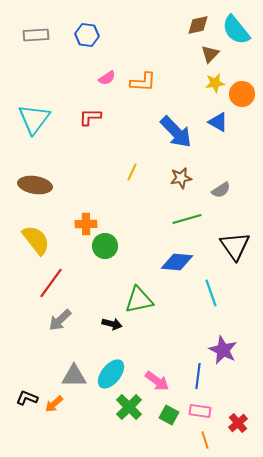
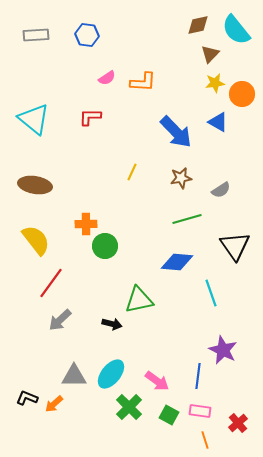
cyan triangle: rotated 28 degrees counterclockwise
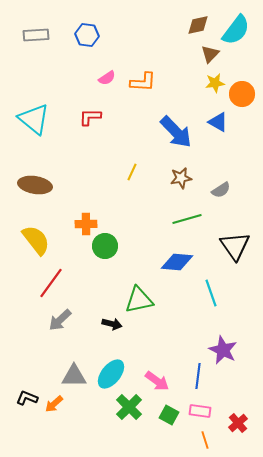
cyan semicircle: rotated 104 degrees counterclockwise
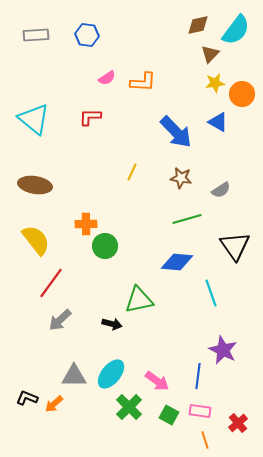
brown star: rotated 20 degrees clockwise
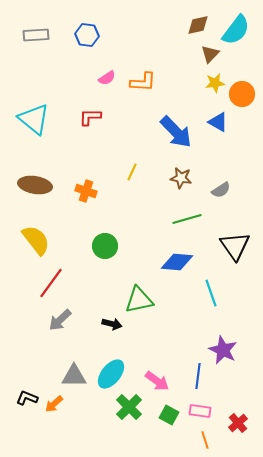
orange cross: moved 33 px up; rotated 20 degrees clockwise
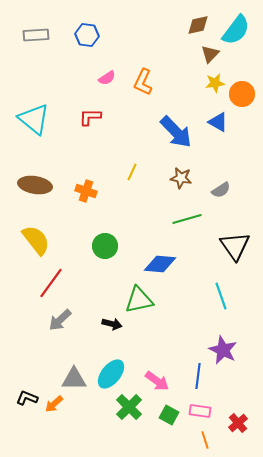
orange L-shape: rotated 112 degrees clockwise
blue diamond: moved 17 px left, 2 px down
cyan line: moved 10 px right, 3 px down
gray triangle: moved 3 px down
